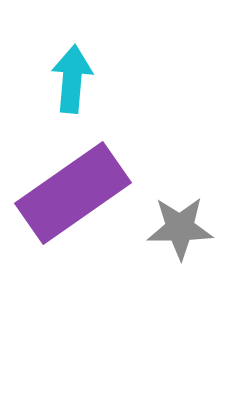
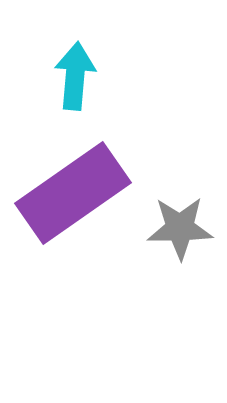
cyan arrow: moved 3 px right, 3 px up
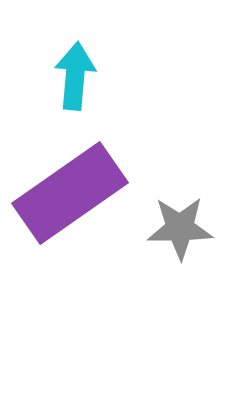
purple rectangle: moved 3 px left
